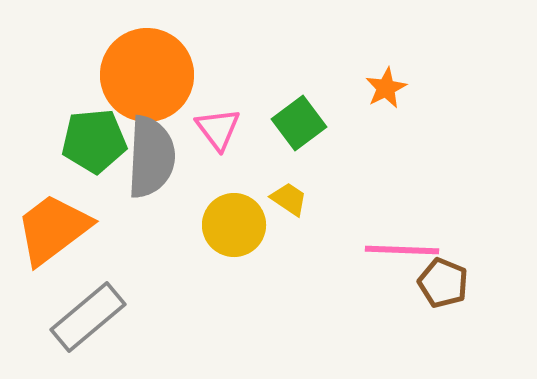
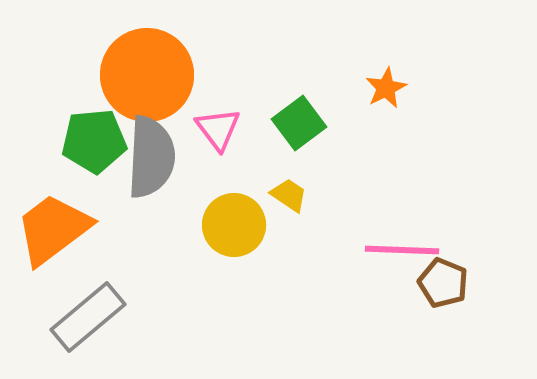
yellow trapezoid: moved 4 px up
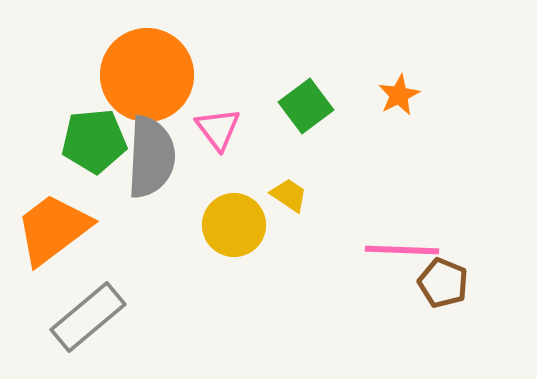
orange star: moved 13 px right, 7 px down
green square: moved 7 px right, 17 px up
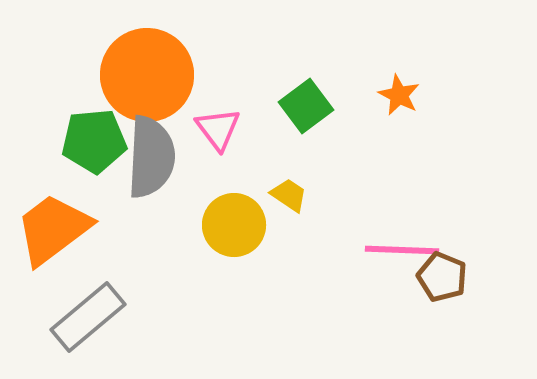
orange star: rotated 18 degrees counterclockwise
brown pentagon: moved 1 px left, 6 px up
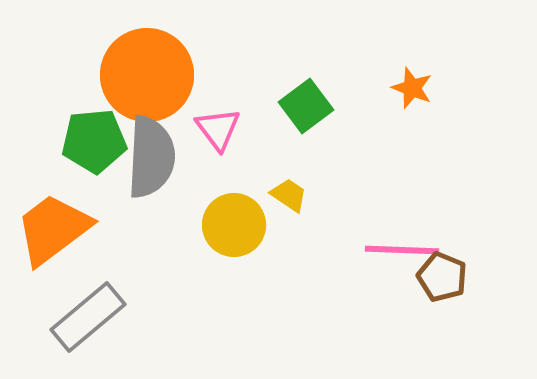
orange star: moved 13 px right, 7 px up; rotated 6 degrees counterclockwise
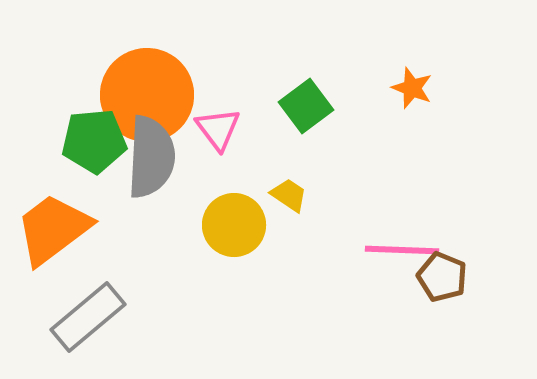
orange circle: moved 20 px down
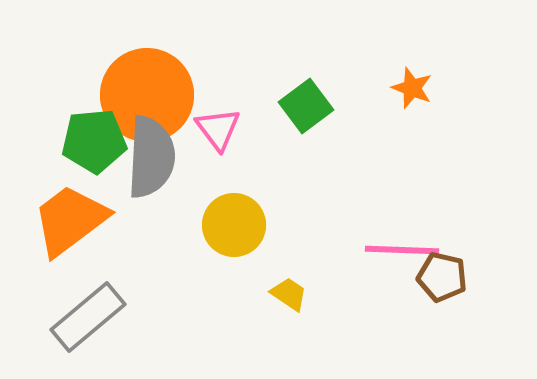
yellow trapezoid: moved 99 px down
orange trapezoid: moved 17 px right, 9 px up
brown pentagon: rotated 9 degrees counterclockwise
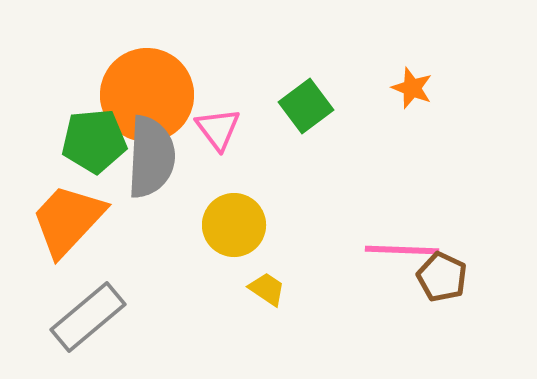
orange trapezoid: moved 2 px left; rotated 10 degrees counterclockwise
brown pentagon: rotated 12 degrees clockwise
yellow trapezoid: moved 22 px left, 5 px up
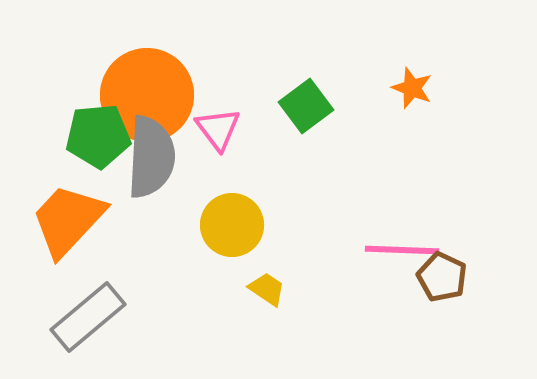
green pentagon: moved 4 px right, 5 px up
yellow circle: moved 2 px left
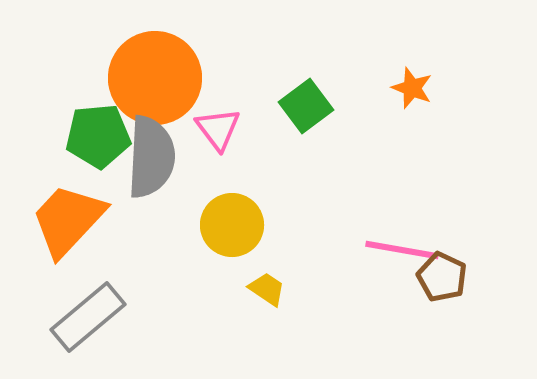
orange circle: moved 8 px right, 17 px up
pink line: rotated 8 degrees clockwise
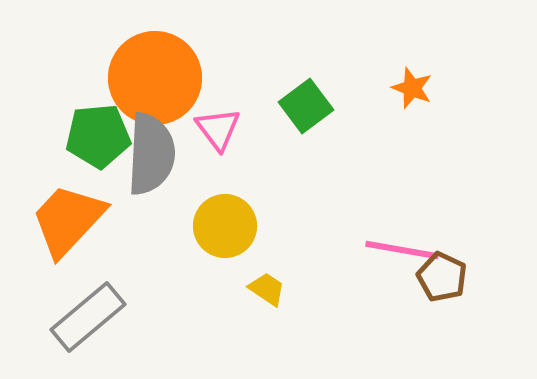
gray semicircle: moved 3 px up
yellow circle: moved 7 px left, 1 px down
